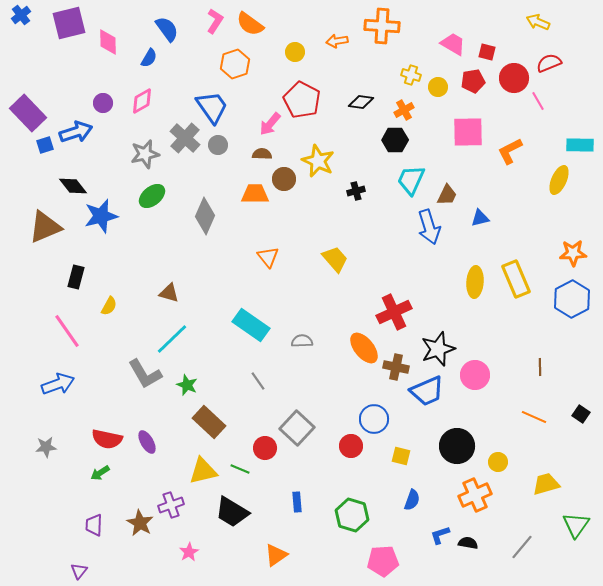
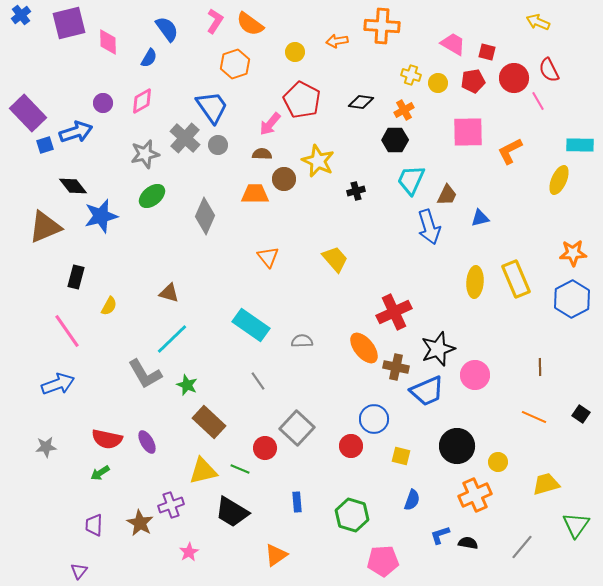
red semicircle at (549, 63): moved 7 px down; rotated 95 degrees counterclockwise
yellow circle at (438, 87): moved 4 px up
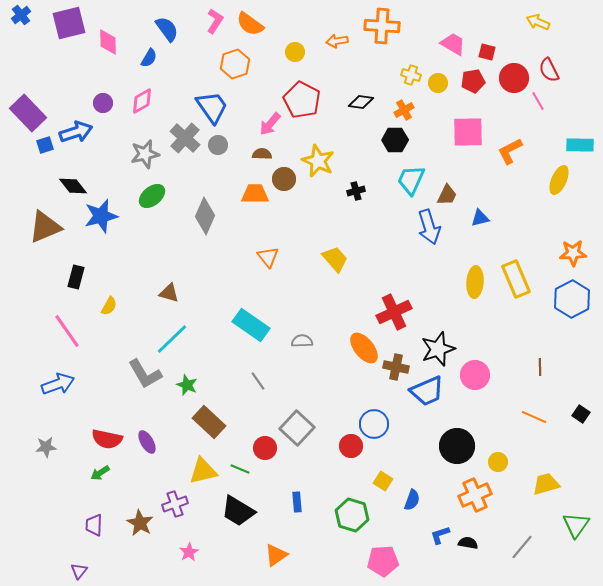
blue circle at (374, 419): moved 5 px down
yellow square at (401, 456): moved 18 px left, 25 px down; rotated 18 degrees clockwise
purple cross at (171, 505): moved 4 px right, 1 px up
black trapezoid at (232, 512): moved 6 px right, 1 px up
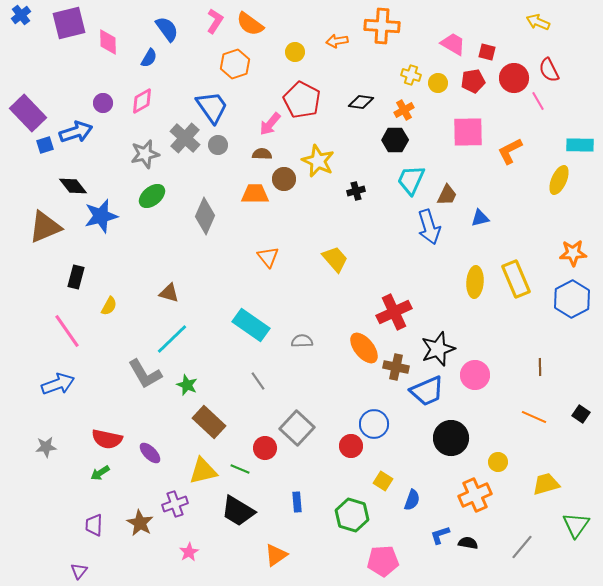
purple ellipse at (147, 442): moved 3 px right, 11 px down; rotated 15 degrees counterclockwise
black circle at (457, 446): moved 6 px left, 8 px up
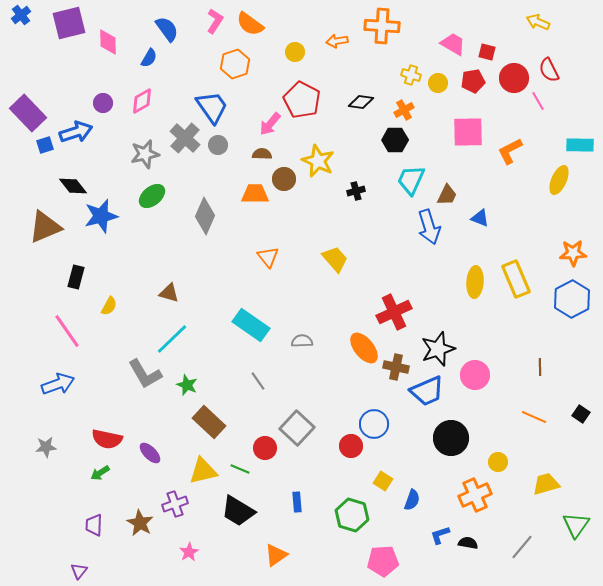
blue triangle at (480, 218): rotated 36 degrees clockwise
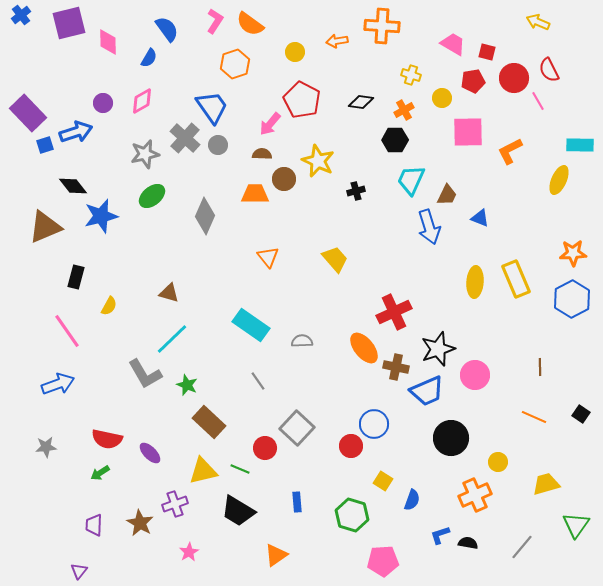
yellow circle at (438, 83): moved 4 px right, 15 px down
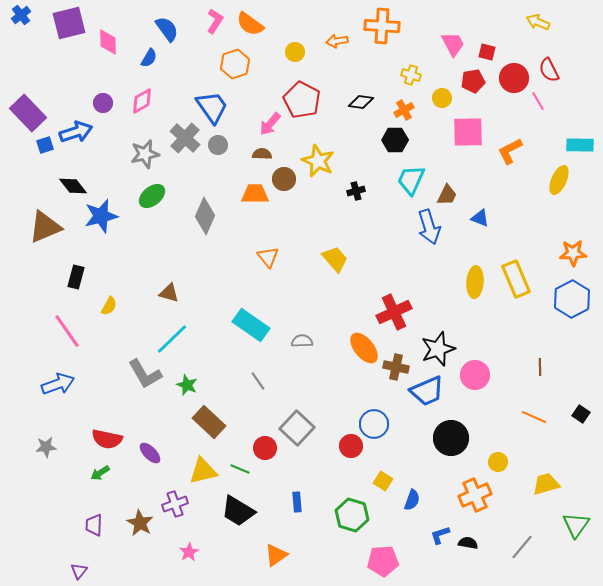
pink trapezoid at (453, 44): rotated 32 degrees clockwise
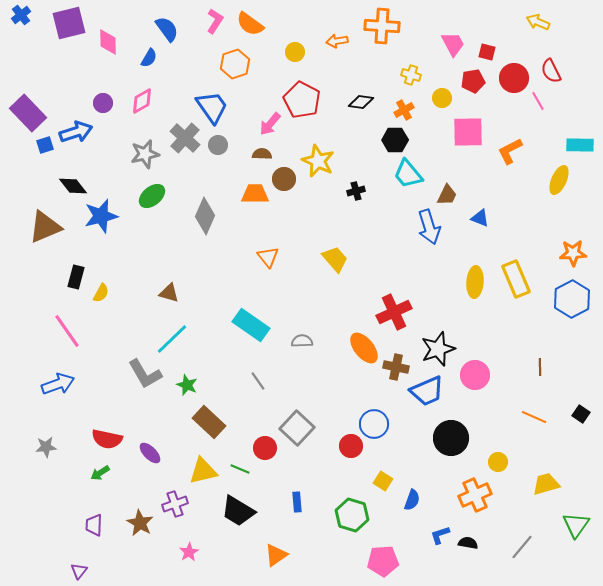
red semicircle at (549, 70): moved 2 px right, 1 px down
cyan trapezoid at (411, 180): moved 3 px left, 6 px up; rotated 64 degrees counterclockwise
yellow semicircle at (109, 306): moved 8 px left, 13 px up
